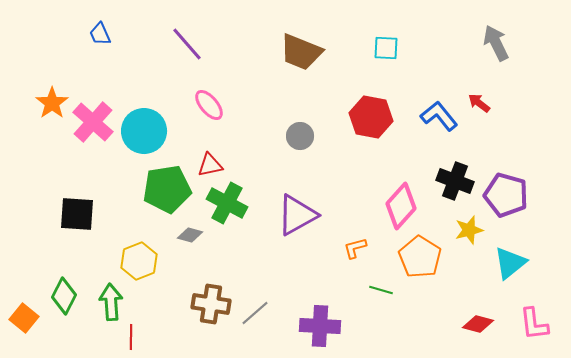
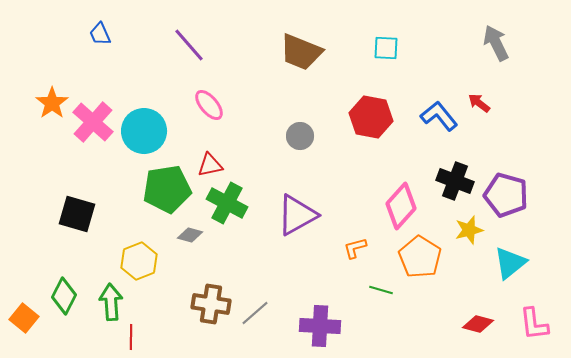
purple line: moved 2 px right, 1 px down
black square: rotated 12 degrees clockwise
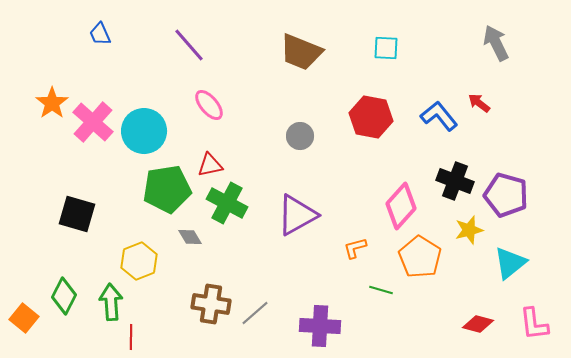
gray diamond: moved 2 px down; rotated 45 degrees clockwise
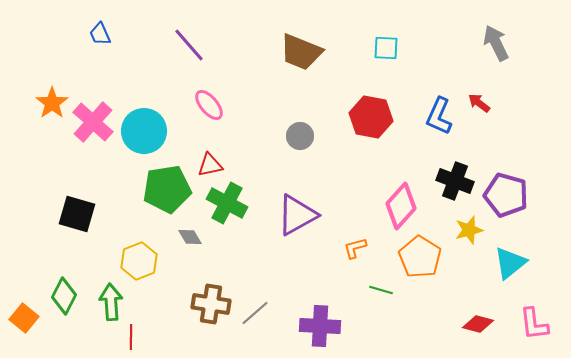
blue L-shape: rotated 117 degrees counterclockwise
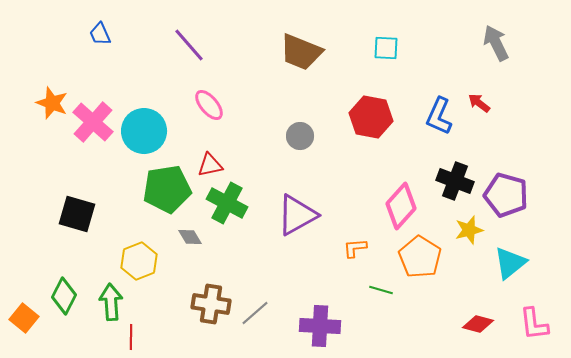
orange star: rotated 16 degrees counterclockwise
orange L-shape: rotated 10 degrees clockwise
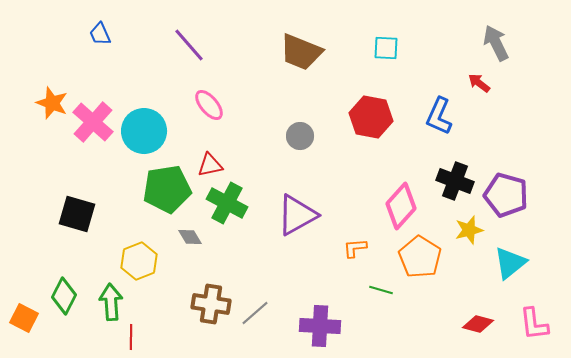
red arrow: moved 20 px up
orange square: rotated 12 degrees counterclockwise
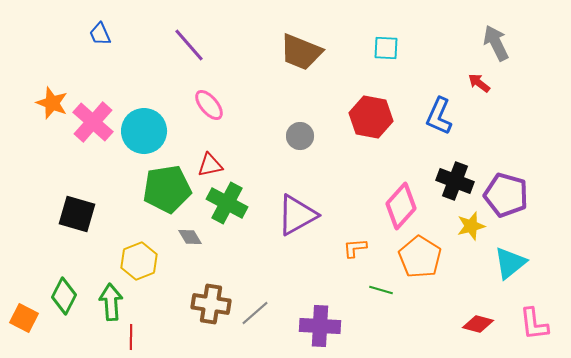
yellow star: moved 2 px right, 4 px up
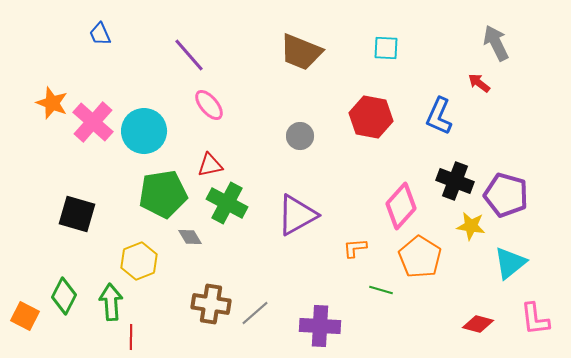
purple line: moved 10 px down
green pentagon: moved 4 px left, 5 px down
yellow star: rotated 24 degrees clockwise
orange square: moved 1 px right, 2 px up
pink L-shape: moved 1 px right, 5 px up
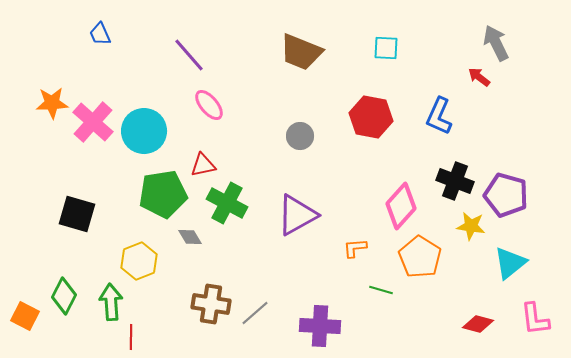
red arrow: moved 6 px up
orange star: rotated 24 degrees counterclockwise
red triangle: moved 7 px left
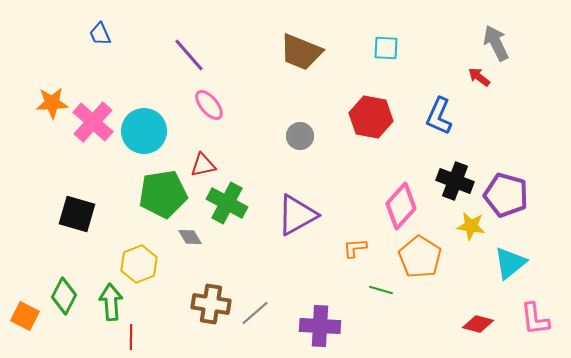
yellow hexagon: moved 3 px down
